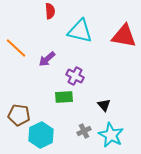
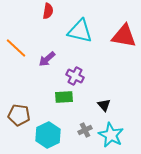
red semicircle: moved 2 px left; rotated 14 degrees clockwise
gray cross: moved 1 px right, 1 px up
cyan hexagon: moved 7 px right
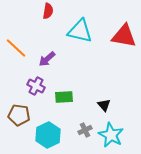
purple cross: moved 39 px left, 10 px down
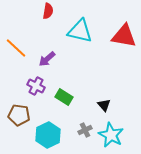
green rectangle: rotated 36 degrees clockwise
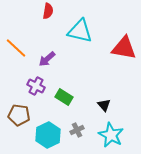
red triangle: moved 12 px down
gray cross: moved 8 px left
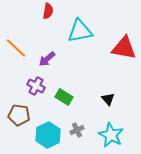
cyan triangle: rotated 24 degrees counterclockwise
black triangle: moved 4 px right, 6 px up
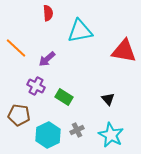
red semicircle: moved 2 px down; rotated 14 degrees counterclockwise
red triangle: moved 3 px down
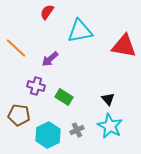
red semicircle: moved 1 px left, 1 px up; rotated 140 degrees counterclockwise
red triangle: moved 5 px up
purple arrow: moved 3 px right
purple cross: rotated 12 degrees counterclockwise
cyan star: moved 1 px left, 9 px up
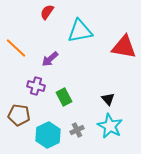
red triangle: moved 1 px down
green rectangle: rotated 30 degrees clockwise
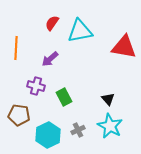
red semicircle: moved 5 px right, 11 px down
orange line: rotated 50 degrees clockwise
gray cross: moved 1 px right
